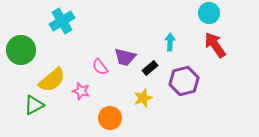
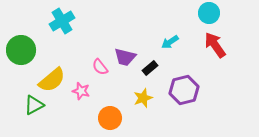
cyan arrow: rotated 126 degrees counterclockwise
purple hexagon: moved 9 px down
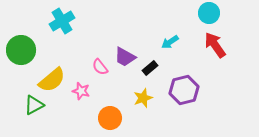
purple trapezoid: rotated 15 degrees clockwise
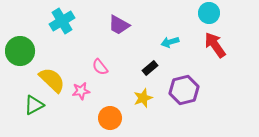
cyan arrow: rotated 18 degrees clockwise
green circle: moved 1 px left, 1 px down
purple trapezoid: moved 6 px left, 32 px up
yellow semicircle: rotated 96 degrees counterclockwise
pink star: rotated 24 degrees counterclockwise
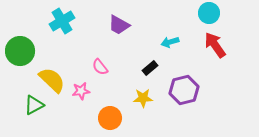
yellow star: rotated 18 degrees clockwise
